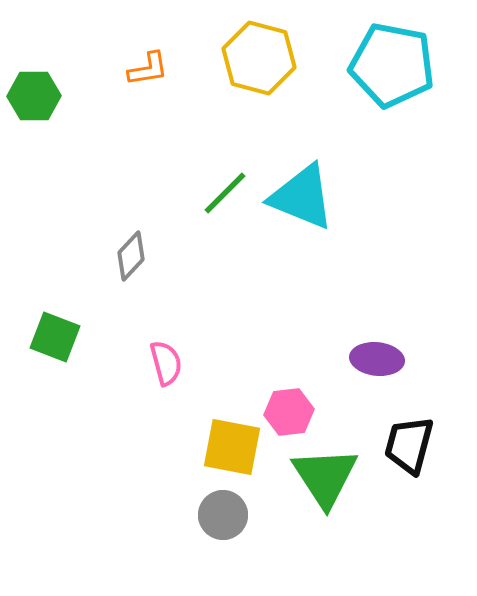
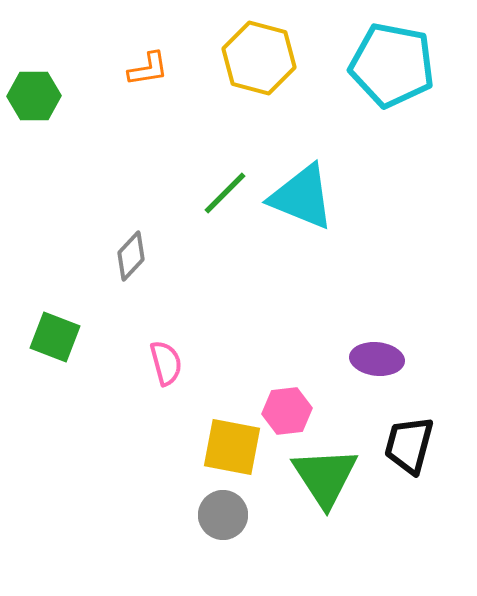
pink hexagon: moved 2 px left, 1 px up
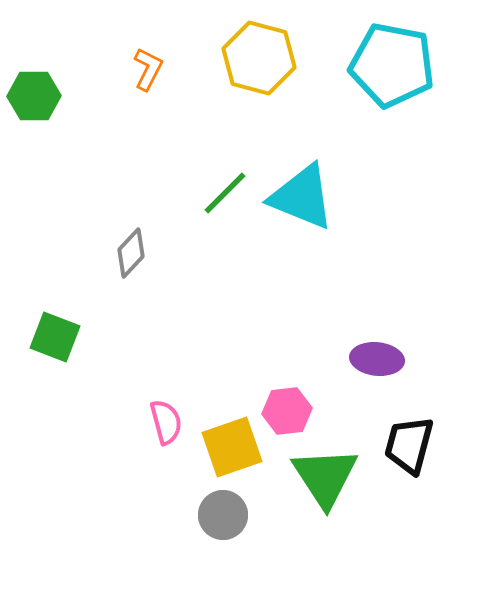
orange L-shape: rotated 54 degrees counterclockwise
gray diamond: moved 3 px up
pink semicircle: moved 59 px down
yellow square: rotated 30 degrees counterclockwise
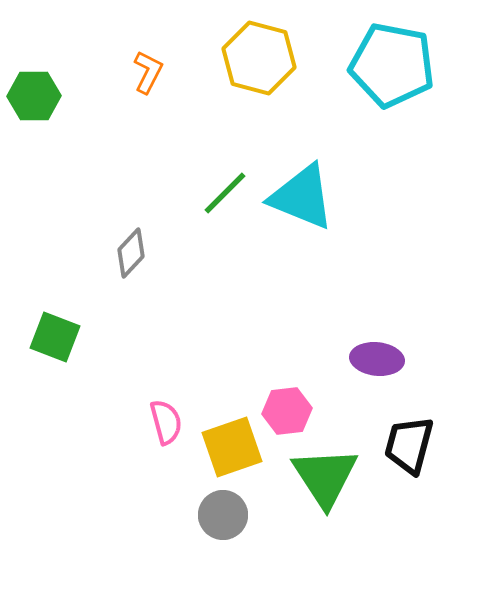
orange L-shape: moved 3 px down
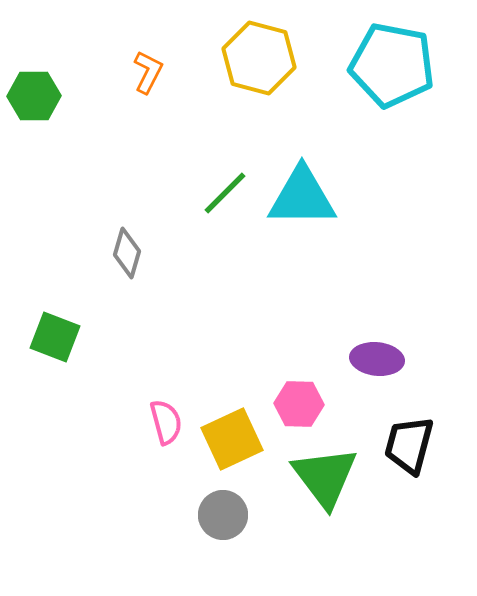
cyan triangle: rotated 22 degrees counterclockwise
gray diamond: moved 4 px left; rotated 27 degrees counterclockwise
pink hexagon: moved 12 px right, 7 px up; rotated 9 degrees clockwise
yellow square: moved 8 px up; rotated 6 degrees counterclockwise
green triangle: rotated 4 degrees counterclockwise
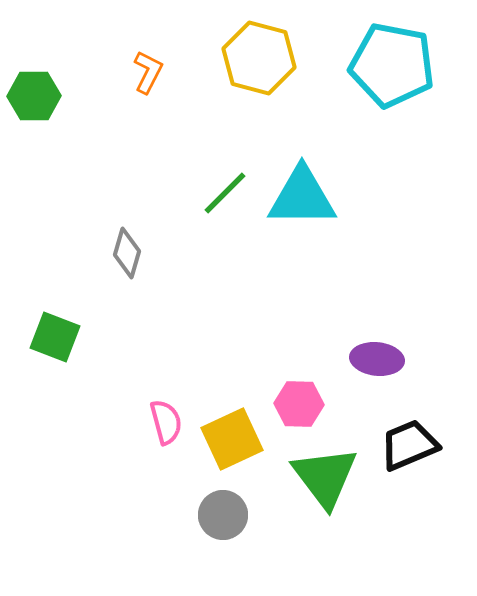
black trapezoid: rotated 52 degrees clockwise
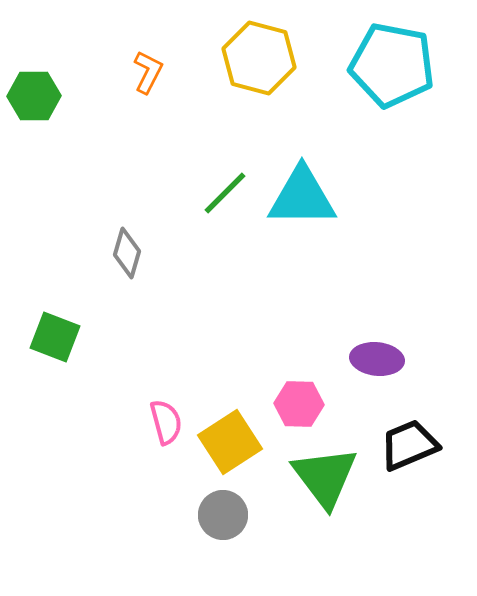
yellow square: moved 2 px left, 3 px down; rotated 8 degrees counterclockwise
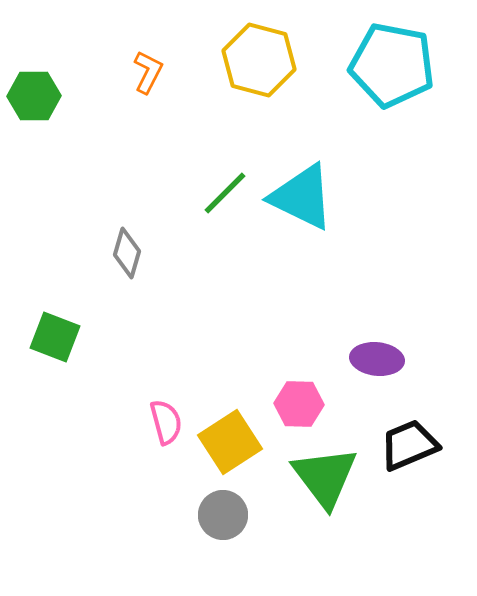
yellow hexagon: moved 2 px down
cyan triangle: rotated 26 degrees clockwise
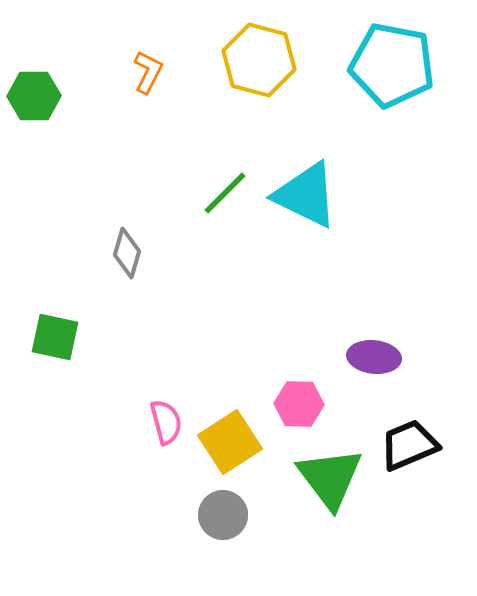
cyan triangle: moved 4 px right, 2 px up
green square: rotated 9 degrees counterclockwise
purple ellipse: moved 3 px left, 2 px up
green triangle: moved 5 px right, 1 px down
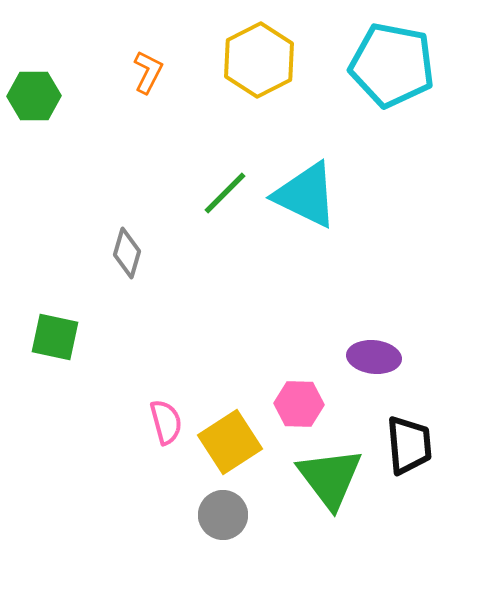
yellow hexagon: rotated 18 degrees clockwise
black trapezoid: rotated 108 degrees clockwise
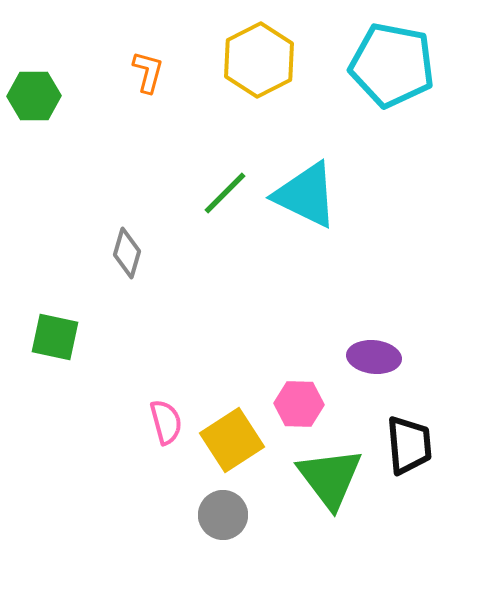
orange L-shape: rotated 12 degrees counterclockwise
yellow square: moved 2 px right, 2 px up
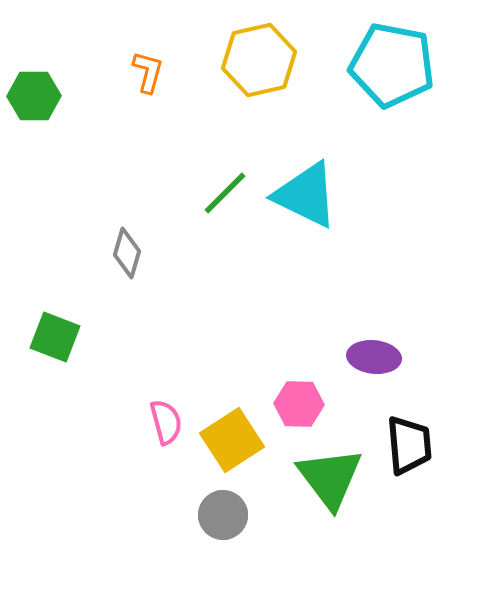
yellow hexagon: rotated 14 degrees clockwise
green square: rotated 9 degrees clockwise
